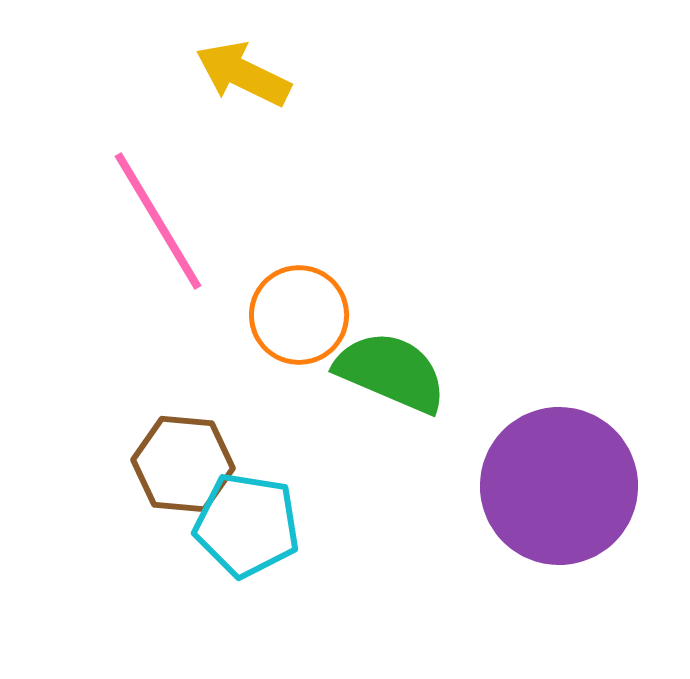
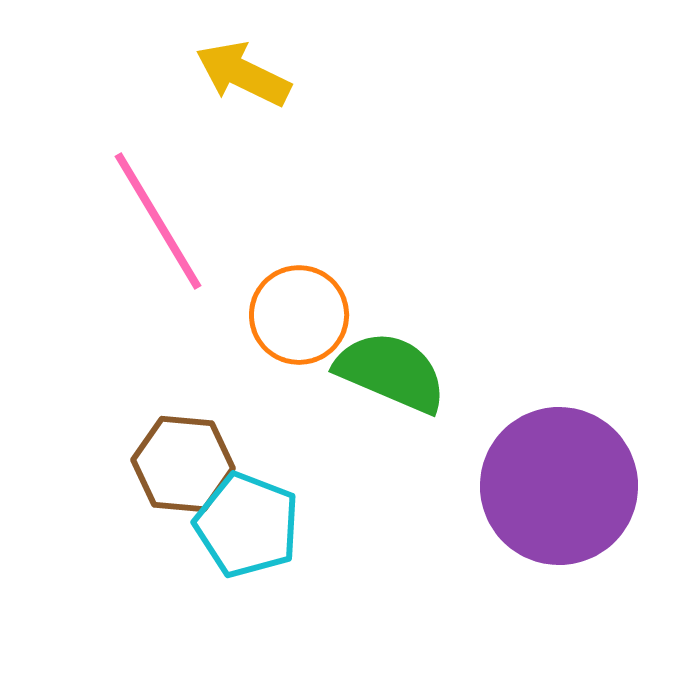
cyan pentagon: rotated 12 degrees clockwise
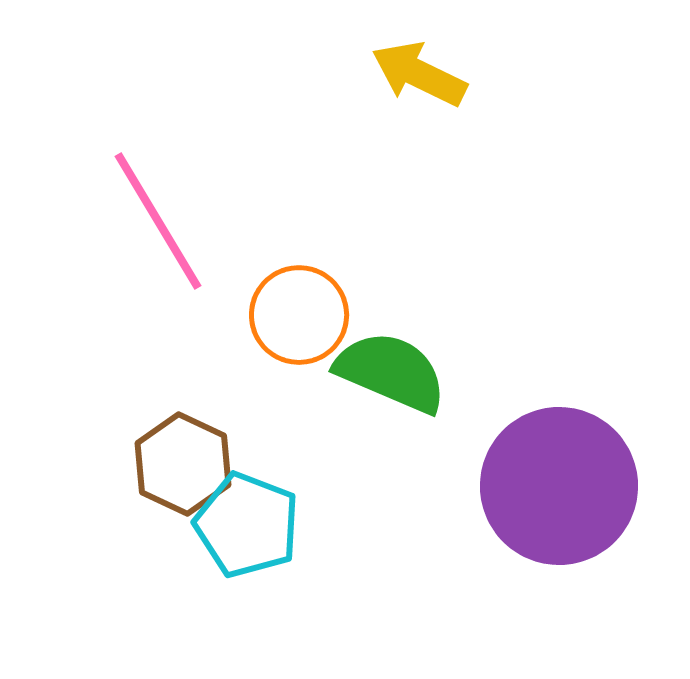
yellow arrow: moved 176 px right
brown hexagon: rotated 20 degrees clockwise
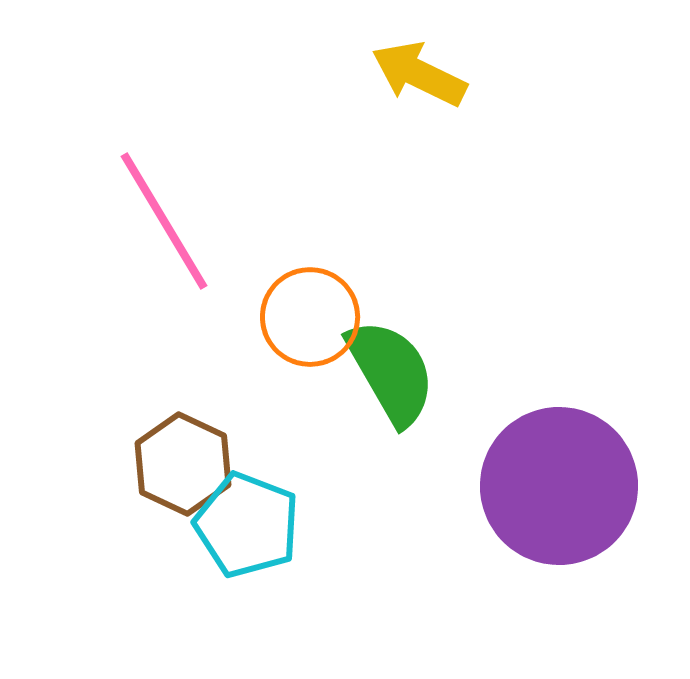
pink line: moved 6 px right
orange circle: moved 11 px right, 2 px down
green semicircle: rotated 37 degrees clockwise
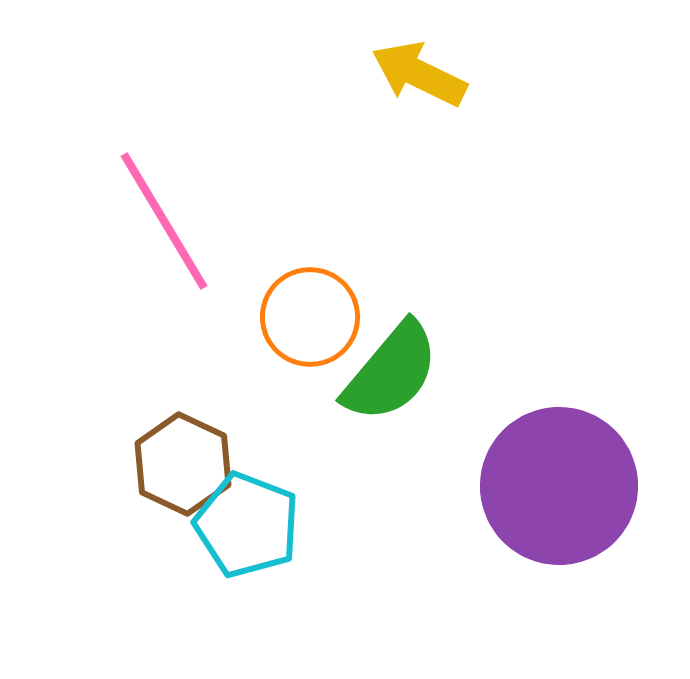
green semicircle: rotated 70 degrees clockwise
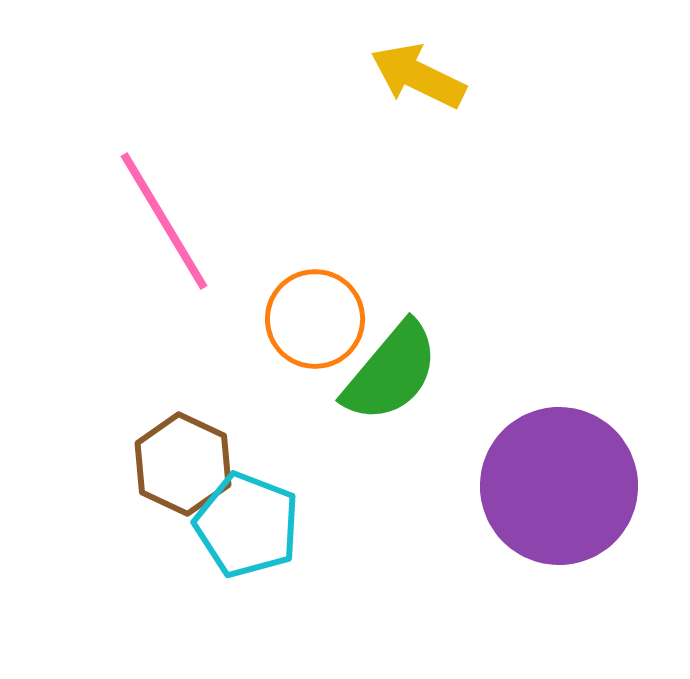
yellow arrow: moved 1 px left, 2 px down
orange circle: moved 5 px right, 2 px down
